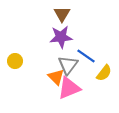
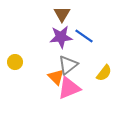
blue line: moved 2 px left, 20 px up
yellow circle: moved 1 px down
gray triangle: rotated 15 degrees clockwise
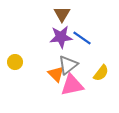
blue line: moved 2 px left, 2 px down
yellow semicircle: moved 3 px left
orange triangle: moved 3 px up
pink triangle: moved 3 px right, 3 px up; rotated 10 degrees clockwise
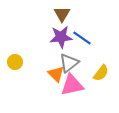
gray triangle: moved 1 px right, 2 px up
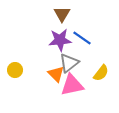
purple star: moved 1 px left, 3 px down
yellow circle: moved 8 px down
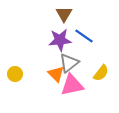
brown triangle: moved 2 px right
blue line: moved 2 px right, 2 px up
yellow circle: moved 4 px down
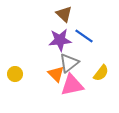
brown triangle: rotated 18 degrees counterclockwise
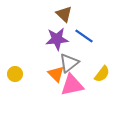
purple star: moved 3 px left, 1 px up
yellow semicircle: moved 1 px right, 1 px down
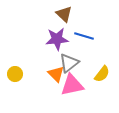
blue line: rotated 18 degrees counterclockwise
